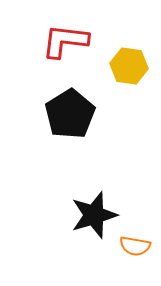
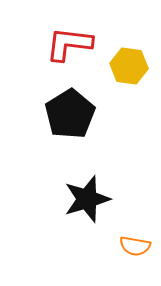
red L-shape: moved 4 px right, 3 px down
black star: moved 7 px left, 16 px up
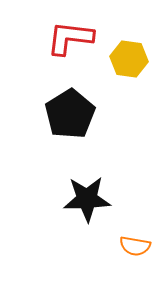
red L-shape: moved 1 px right, 6 px up
yellow hexagon: moved 7 px up
black star: rotated 15 degrees clockwise
